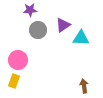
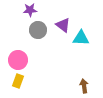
purple triangle: rotated 49 degrees counterclockwise
yellow rectangle: moved 4 px right
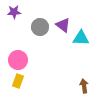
purple star: moved 16 px left, 2 px down
gray circle: moved 2 px right, 3 px up
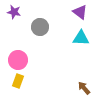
purple star: rotated 16 degrees clockwise
purple triangle: moved 17 px right, 13 px up
brown arrow: moved 2 px down; rotated 32 degrees counterclockwise
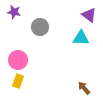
purple triangle: moved 9 px right, 3 px down
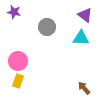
purple triangle: moved 4 px left
gray circle: moved 7 px right
pink circle: moved 1 px down
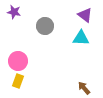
gray circle: moved 2 px left, 1 px up
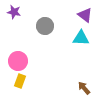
yellow rectangle: moved 2 px right
